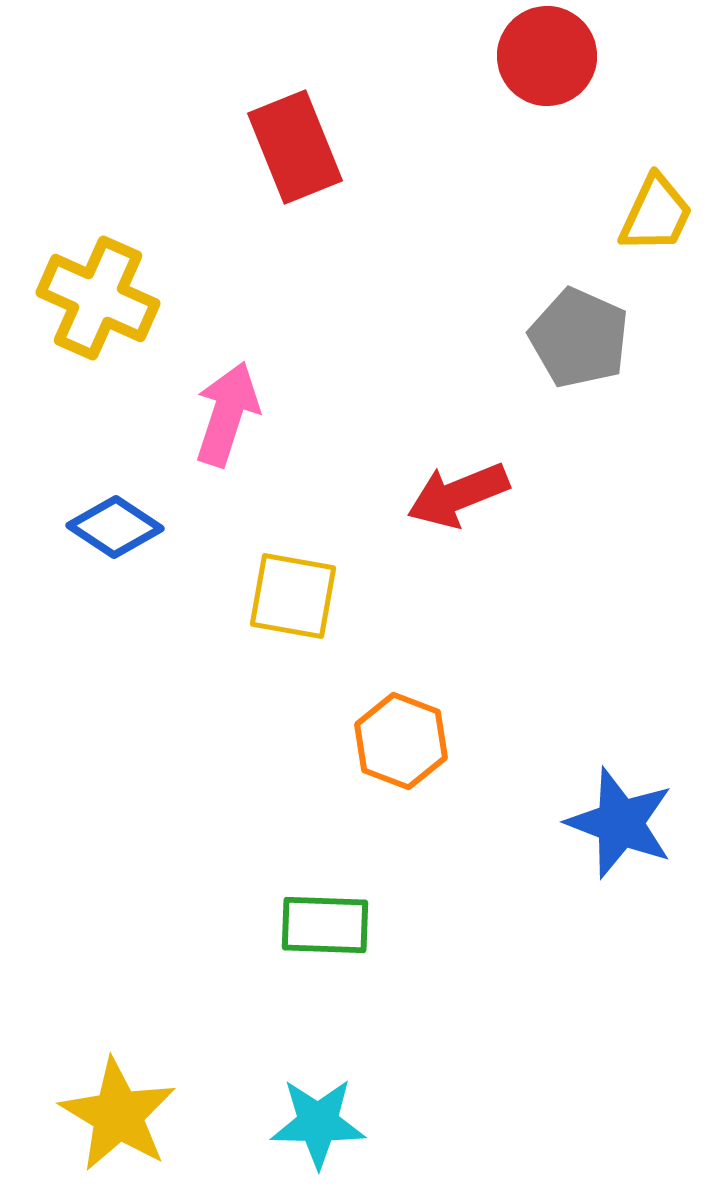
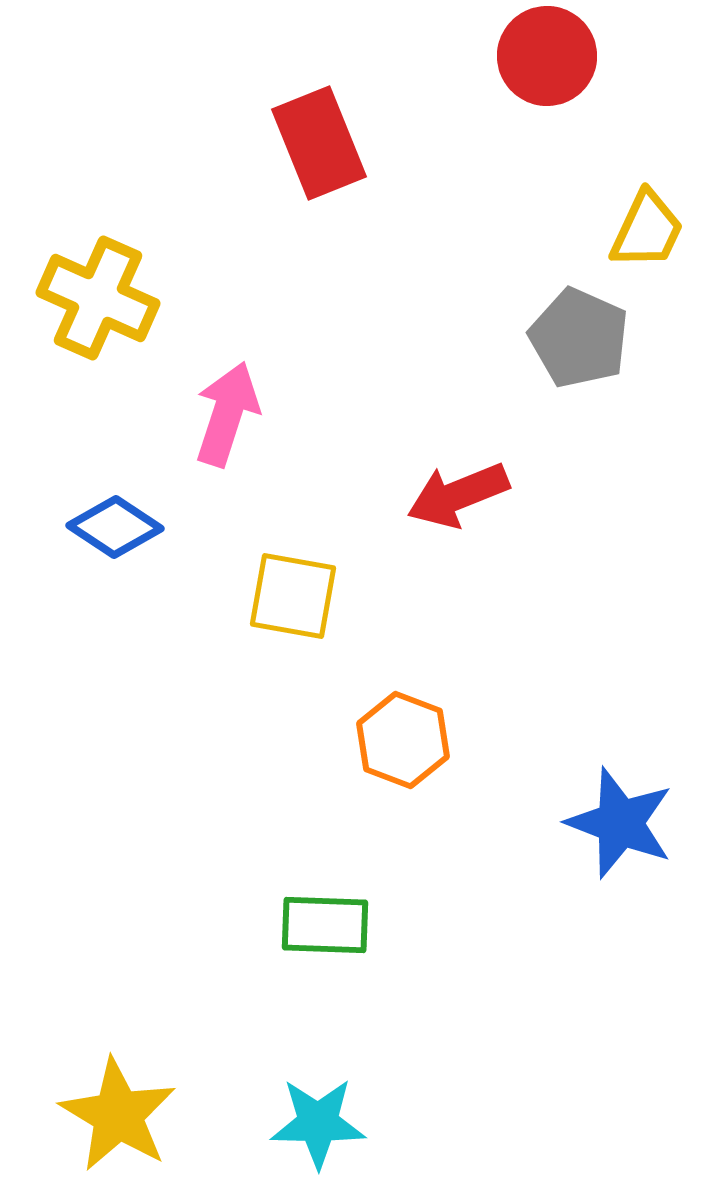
red rectangle: moved 24 px right, 4 px up
yellow trapezoid: moved 9 px left, 16 px down
orange hexagon: moved 2 px right, 1 px up
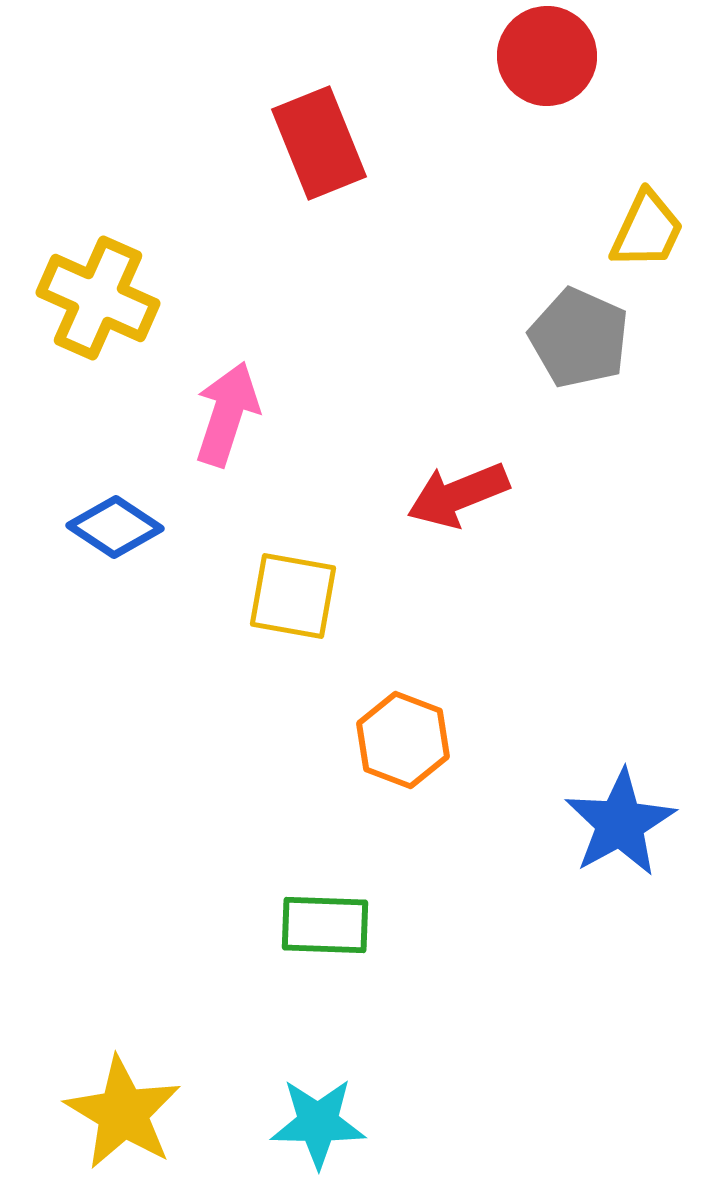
blue star: rotated 22 degrees clockwise
yellow star: moved 5 px right, 2 px up
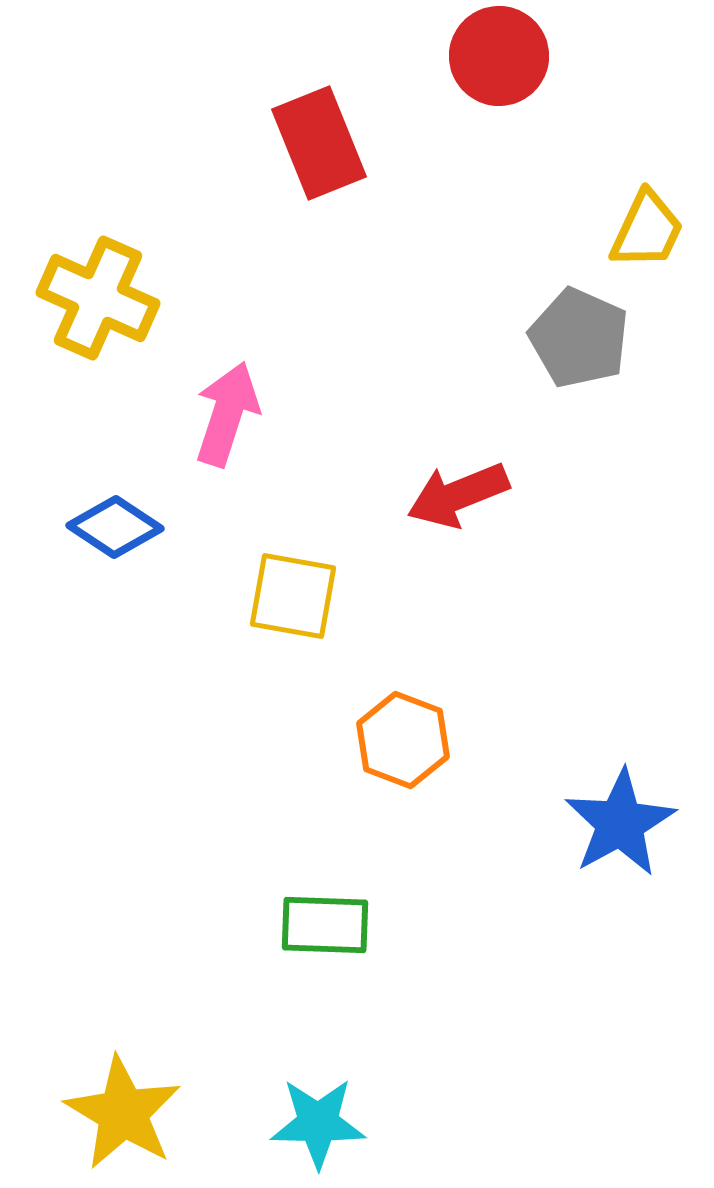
red circle: moved 48 px left
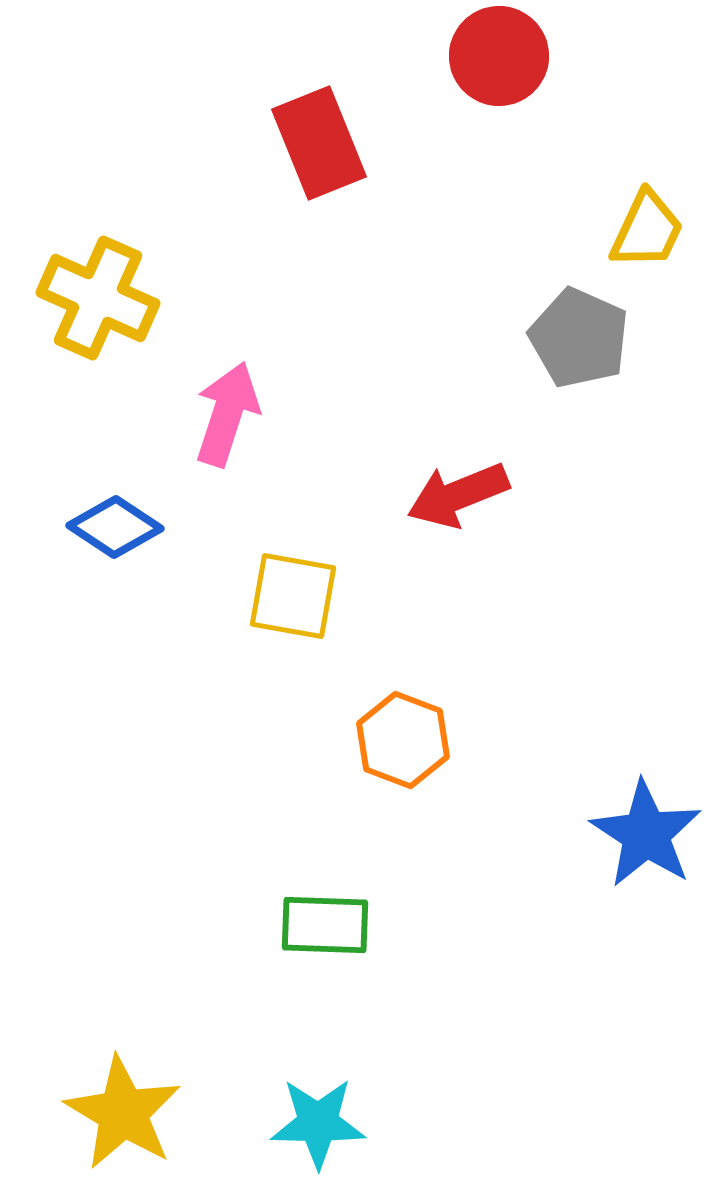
blue star: moved 26 px right, 11 px down; rotated 10 degrees counterclockwise
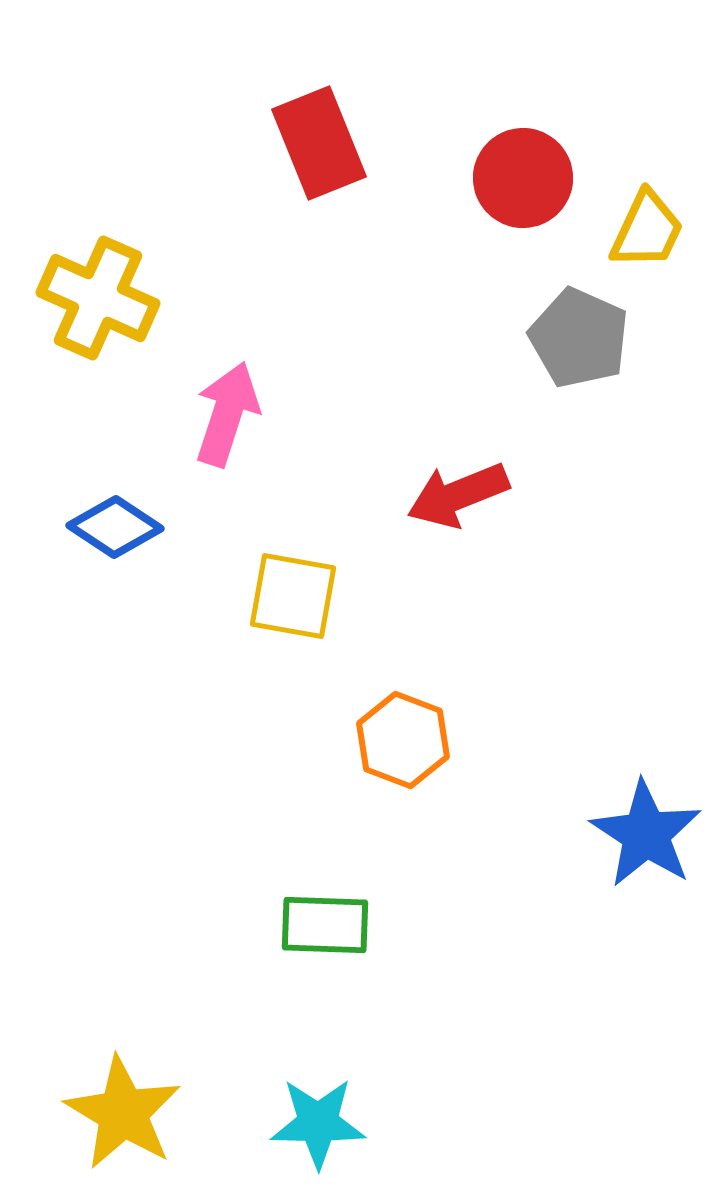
red circle: moved 24 px right, 122 px down
